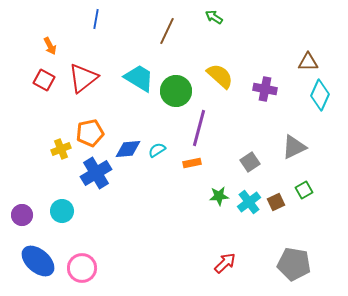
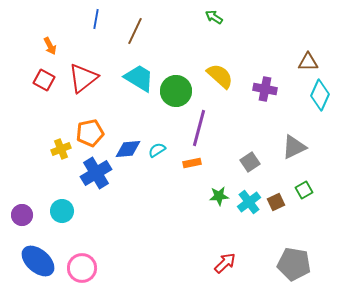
brown line: moved 32 px left
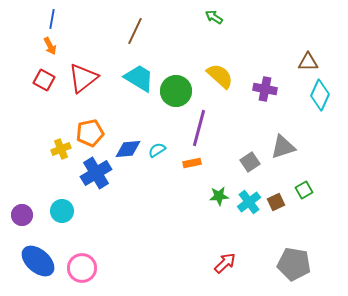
blue line: moved 44 px left
gray triangle: moved 11 px left; rotated 8 degrees clockwise
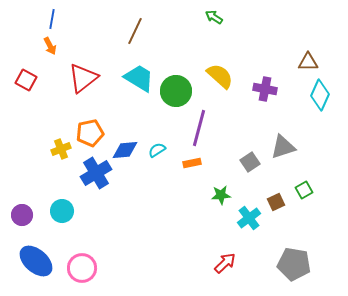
red square: moved 18 px left
blue diamond: moved 3 px left, 1 px down
green star: moved 2 px right, 1 px up
cyan cross: moved 16 px down
blue ellipse: moved 2 px left
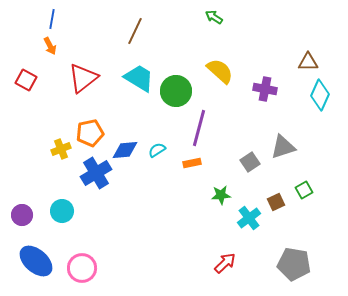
yellow semicircle: moved 5 px up
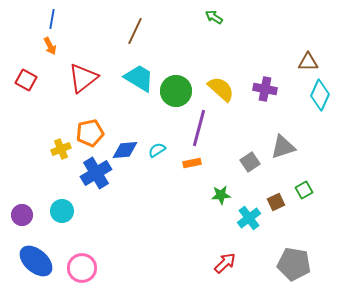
yellow semicircle: moved 1 px right, 18 px down
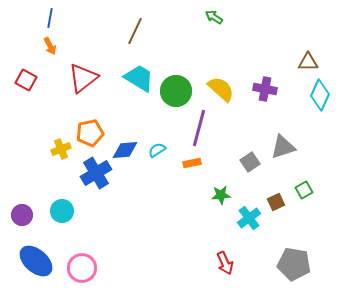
blue line: moved 2 px left, 1 px up
red arrow: rotated 110 degrees clockwise
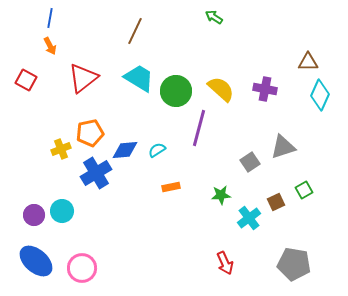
orange rectangle: moved 21 px left, 24 px down
purple circle: moved 12 px right
